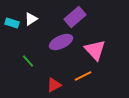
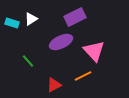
purple rectangle: rotated 15 degrees clockwise
pink triangle: moved 1 px left, 1 px down
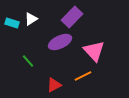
purple rectangle: moved 3 px left; rotated 20 degrees counterclockwise
purple ellipse: moved 1 px left
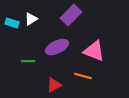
purple rectangle: moved 1 px left, 2 px up
purple ellipse: moved 3 px left, 5 px down
pink triangle: rotated 25 degrees counterclockwise
green line: rotated 48 degrees counterclockwise
orange line: rotated 42 degrees clockwise
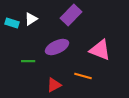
pink triangle: moved 6 px right, 1 px up
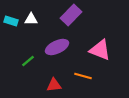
white triangle: rotated 32 degrees clockwise
cyan rectangle: moved 1 px left, 2 px up
green line: rotated 40 degrees counterclockwise
red triangle: rotated 21 degrees clockwise
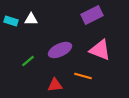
purple rectangle: moved 21 px right; rotated 20 degrees clockwise
purple ellipse: moved 3 px right, 3 px down
red triangle: moved 1 px right
